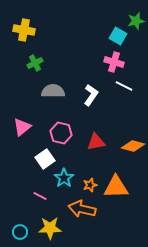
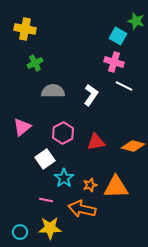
green star: rotated 30 degrees clockwise
yellow cross: moved 1 px right, 1 px up
pink hexagon: moved 2 px right; rotated 20 degrees clockwise
pink line: moved 6 px right, 4 px down; rotated 16 degrees counterclockwise
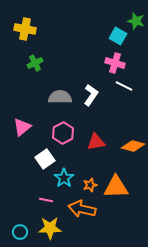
pink cross: moved 1 px right, 1 px down
gray semicircle: moved 7 px right, 6 px down
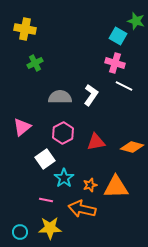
orange diamond: moved 1 px left, 1 px down
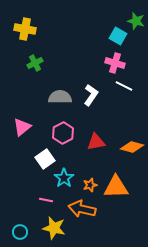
yellow star: moved 4 px right; rotated 15 degrees clockwise
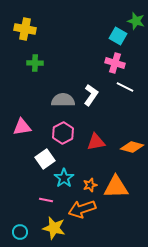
green cross: rotated 28 degrees clockwise
white line: moved 1 px right, 1 px down
gray semicircle: moved 3 px right, 3 px down
pink triangle: rotated 30 degrees clockwise
orange arrow: rotated 32 degrees counterclockwise
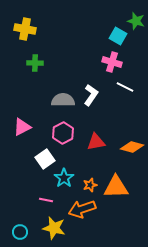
pink cross: moved 3 px left, 1 px up
pink triangle: rotated 18 degrees counterclockwise
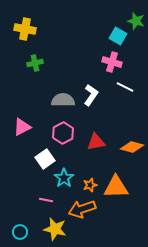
green cross: rotated 14 degrees counterclockwise
yellow star: moved 1 px right, 1 px down
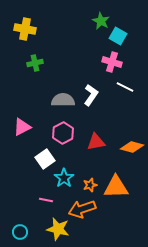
green star: moved 35 px left; rotated 12 degrees clockwise
yellow star: moved 3 px right
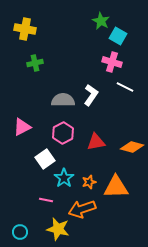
orange star: moved 1 px left, 3 px up
